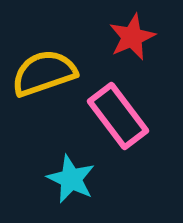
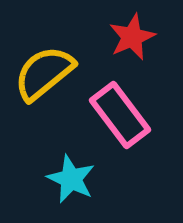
yellow semicircle: rotated 20 degrees counterclockwise
pink rectangle: moved 2 px right, 1 px up
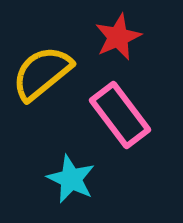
red star: moved 14 px left
yellow semicircle: moved 2 px left
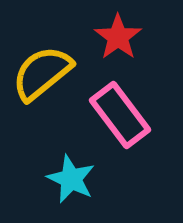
red star: rotated 12 degrees counterclockwise
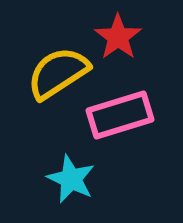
yellow semicircle: moved 16 px right; rotated 6 degrees clockwise
pink rectangle: rotated 70 degrees counterclockwise
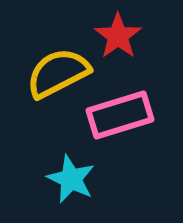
red star: moved 1 px up
yellow semicircle: rotated 6 degrees clockwise
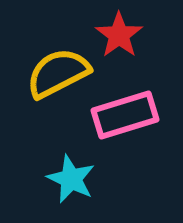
red star: moved 1 px right, 1 px up
pink rectangle: moved 5 px right
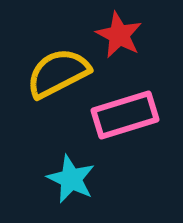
red star: rotated 9 degrees counterclockwise
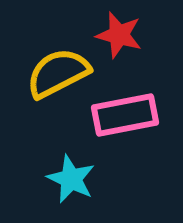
red star: rotated 12 degrees counterclockwise
pink rectangle: rotated 6 degrees clockwise
